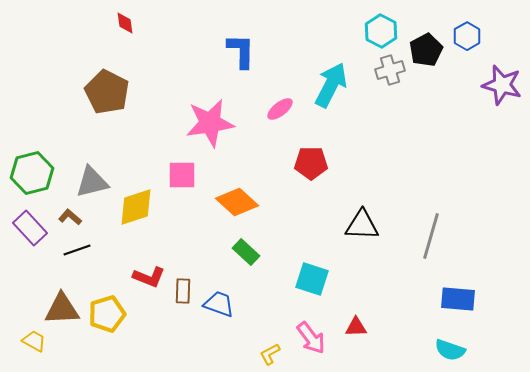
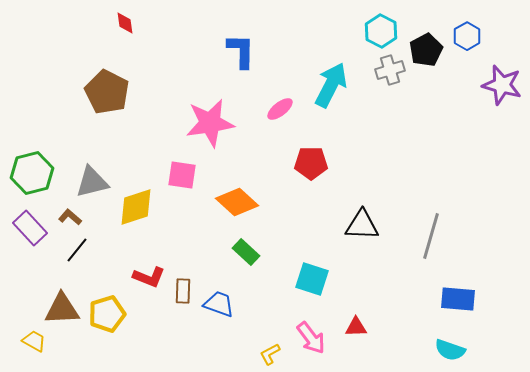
pink square: rotated 8 degrees clockwise
black line: rotated 32 degrees counterclockwise
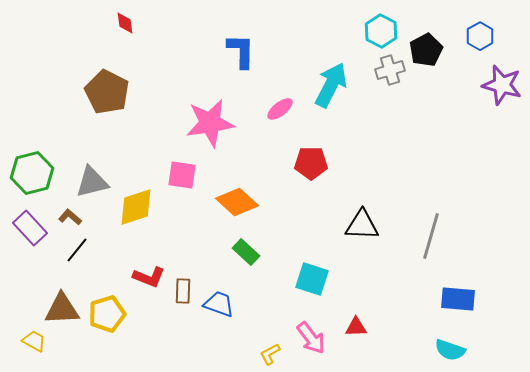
blue hexagon: moved 13 px right
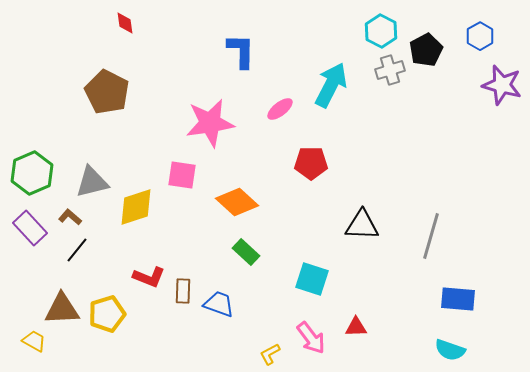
green hexagon: rotated 9 degrees counterclockwise
